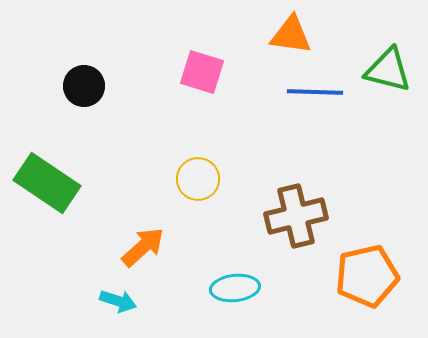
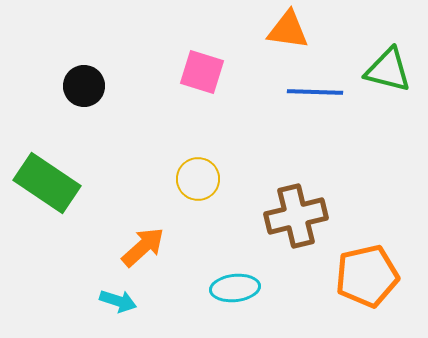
orange triangle: moved 3 px left, 5 px up
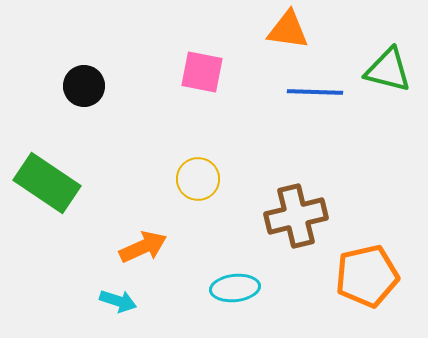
pink square: rotated 6 degrees counterclockwise
orange arrow: rotated 18 degrees clockwise
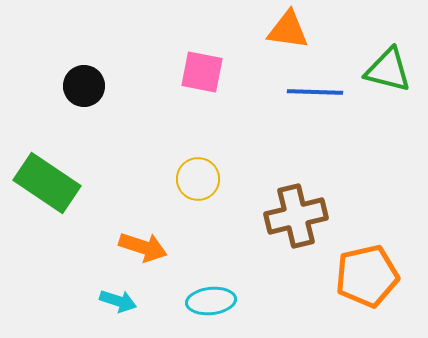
orange arrow: rotated 42 degrees clockwise
cyan ellipse: moved 24 px left, 13 px down
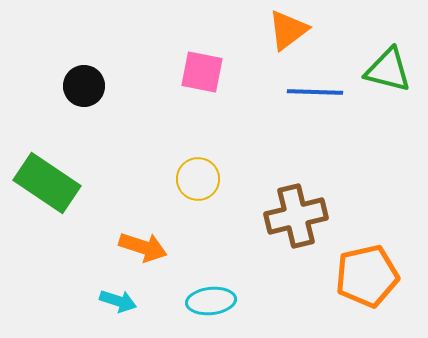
orange triangle: rotated 45 degrees counterclockwise
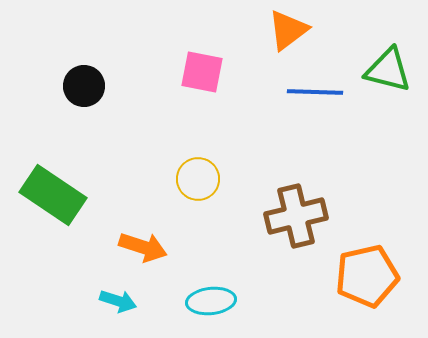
green rectangle: moved 6 px right, 12 px down
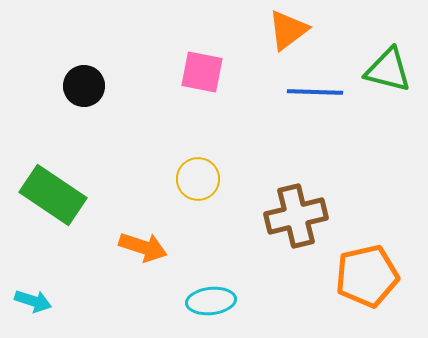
cyan arrow: moved 85 px left
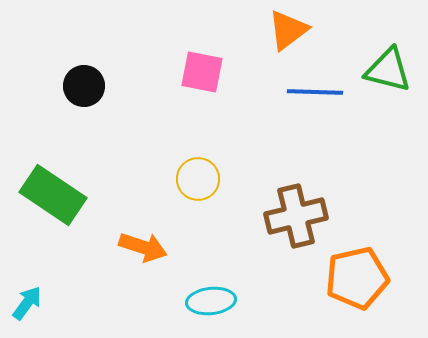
orange pentagon: moved 10 px left, 2 px down
cyan arrow: moved 6 px left, 2 px down; rotated 72 degrees counterclockwise
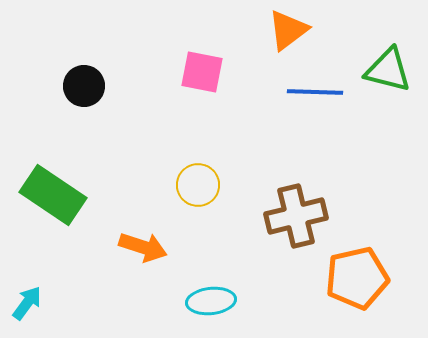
yellow circle: moved 6 px down
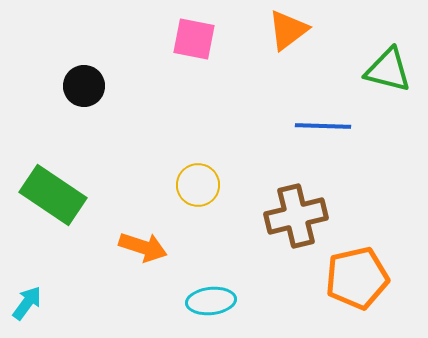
pink square: moved 8 px left, 33 px up
blue line: moved 8 px right, 34 px down
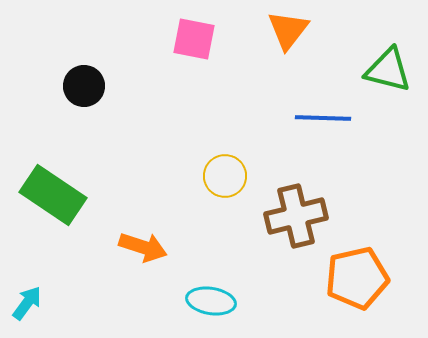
orange triangle: rotated 15 degrees counterclockwise
blue line: moved 8 px up
yellow circle: moved 27 px right, 9 px up
cyan ellipse: rotated 15 degrees clockwise
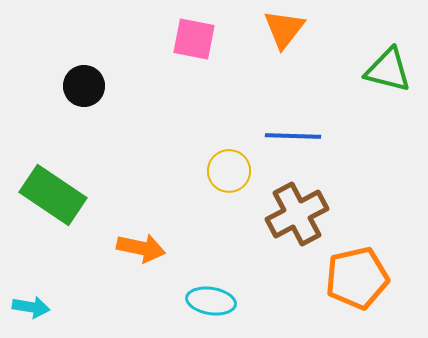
orange triangle: moved 4 px left, 1 px up
blue line: moved 30 px left, 18 px down
yellow circle: moved 4 px right, 5 px up
brown cross: moved 1 px right, 2 px up; rotated 14 degrees counterclockwise
orange arrow: moved 2 px left, 1 px down; rotated 6 degrees counterclockwise
cyan arrow: moved 4 px right, 4 px down; rotated 63 degrees clockwise
